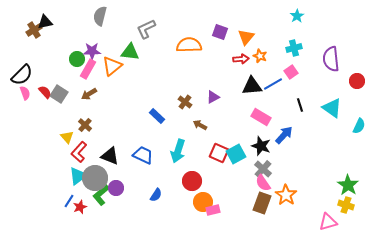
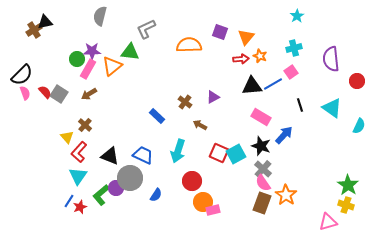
cyan triangle at (78, 176): rotated 18 degrees counterclockwise
gray circle at (95, 178): moved 35 px right
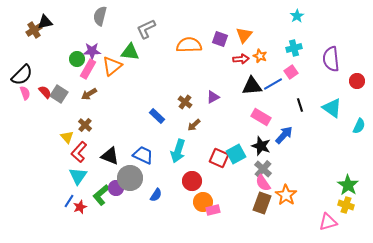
purple square at (220, 32): moved 7 px down
orange triangle at (246, 37): moved 2 px left, 2 px up
brown arrow at (200, 125): moved 6 px left; rotated 72 degrees counterclockwise
red square at (219, 153): moved 5 px down
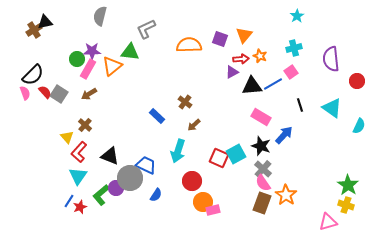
black semicircle at (22, 75): moved 11 px right
purple triangle at (213, 97): moved 19 px right, 25 px up
blue trapezoid at (143, 155): moved 3 px right, 10 px down
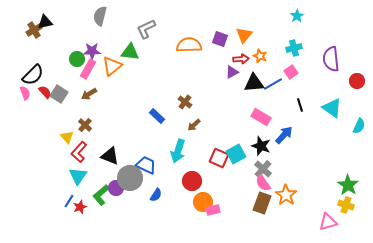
black triangle at (252, 86): moved 2 px right, 3 px up
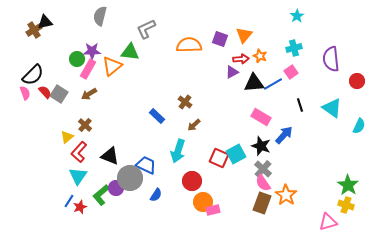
yellow triangle at (67, 137): rotated 32 degrees clockwise
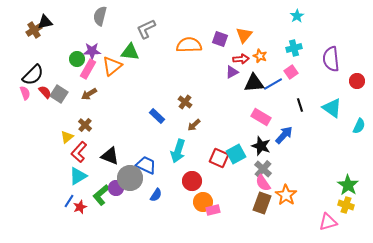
cyan triangle at (78, 176): rotated 24 degrees clockwise
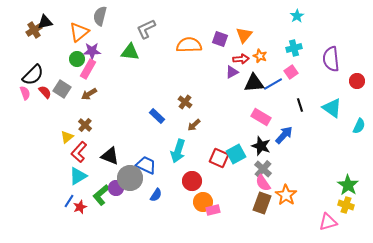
orange triangle at (112, 66): moved 33 px left, 34 px up
gray square at (59, 94): moved 3 px right, 5 px up
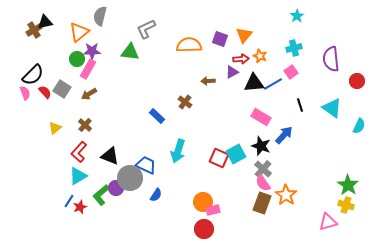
brown arrow at (194, 125): moved 14 px right, 44 px up; rotated 40 degrees clockwise
yellow triangle at (67, 137): moved 12 px left, 9 px up
red circle at (192, 181): moved 12 px right, 48 px down
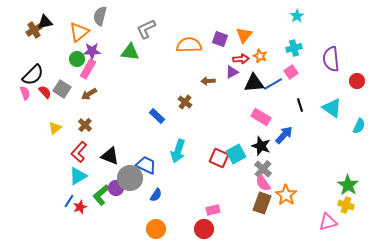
orange circle at (203, 202): moved 47 px left, 27 px down
